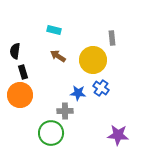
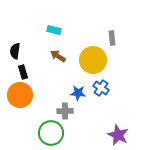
purple star: rotated 20 degrees clockwise
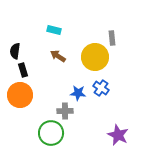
yellow circle: moved 2 px right, 3 px up
black rectangle: moved 2 px up
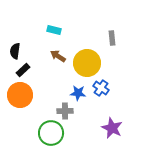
yellow circle: moved 8 px left, 6 px down
black rectangle: rotated 64 degrees clockwise
purple star: moved 6 px left, 7 px up
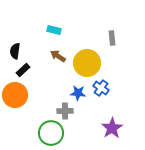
orange circle: moved 5 px left
purple star: rotated 15 degrees clockwise
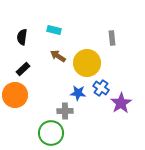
black semicircle: moved 7 px right, 14 px up
black rectangle: moved 1 px up
purple star: moved 9 px right, 25 px up
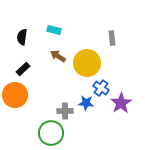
blue star: moved 8 px right, 10 px down
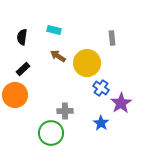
blue star: moved 15 px right, 20 px down; rotated 28 degrees clockwise
